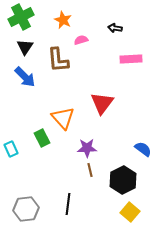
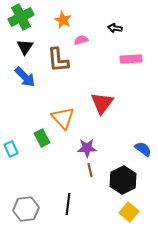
yellow square: moved 1 px left
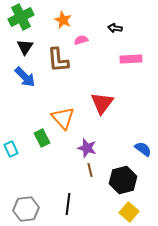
purple star: rotated 18 degrees clockwise
black hexagon: rotated 12 degrees clockwise
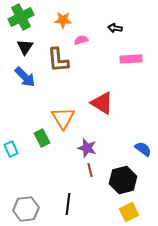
orange star: rotated 24 degrees counterclockwise
red triangle: rotated 35 degrees counterclockwise
orange triangle: rotated 10 degrees clockwise
yellow square: rotated 24 degrees clockwise
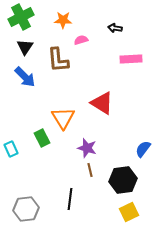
blue semicircle: rotated 90 degrees counterclockwise
black hexagon: rotated 8 degrees clockwise
black line: moved 2 px right, 5 px up
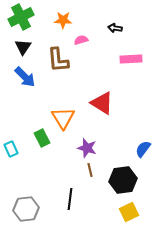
black triangle: moved 2 px left
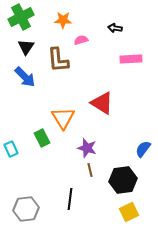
black triangle: moved 3 px right
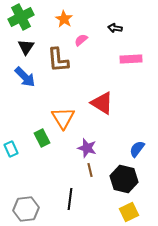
orange star: moved 1 px right, 1 px up; rotated 30 degrees clockwise
pink semicircle: rotated 24 degrees counterclockwise
blue semicircle: moved 6 px left
black hexagon: moved 1 px right, 1 px up; rotated 20 degrees clockwise
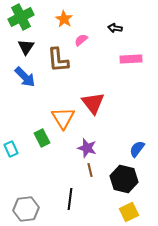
red triangle: moved 9 px left; rotated 20 degrees clockwise
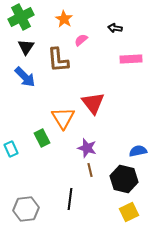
blue semicircle: moved 1 px right, 2 px down; rotated 42 degrees clockwise
